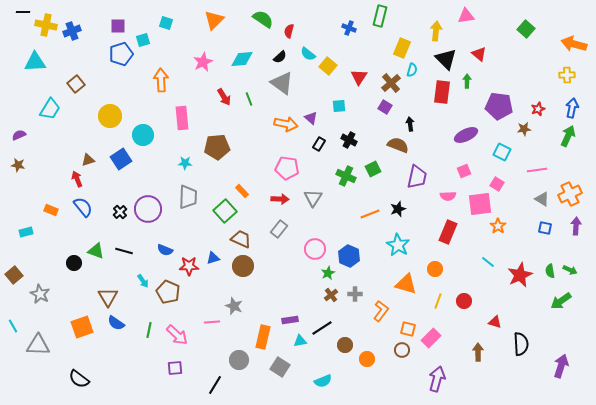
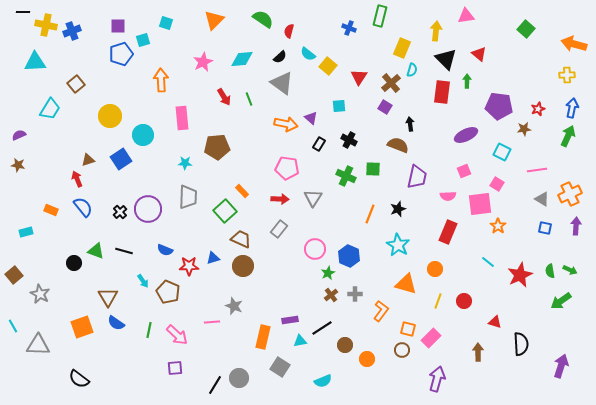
green square at (373, 169): rotated 28 degrees clockwise
orange line at (370, 214): rotated 48 degrees counterclockwise
gray circle at (239, 360): moved 18 px down
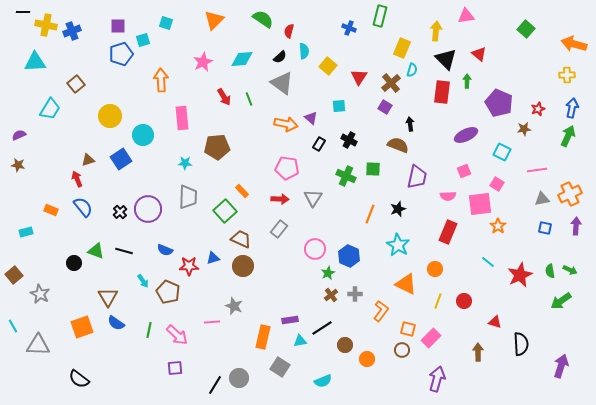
cyan semicircle at (308, 54): moved 4 px left, 3 px up; rotated 133 degrees counterclockwise
purple pentagon at (499, 106): moved 3 px up; rotated 16 degrees clockwise
gray triangle at (542, 199): rotated 42 degrees counterclockwise
orange triangle at (406, 284): rotated 10 degrees clockwise
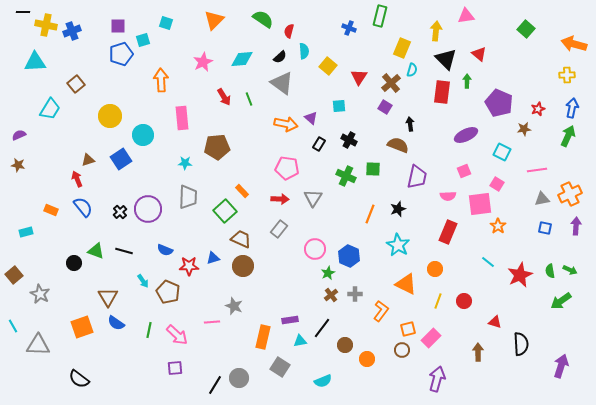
black line at (322, 328): rotated 20 degrees counterclockwise
orange square at (408, 329): rotated 28 degrees counterclockwise
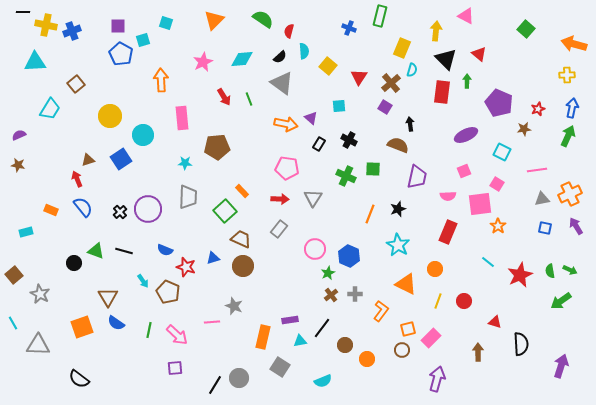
pink triangle at (466, 16): rotated 36 degrees clockwise
blue pentagon at (121, 54): rotated 25 degrees counterclockwise
purple arrow at (576, 226): rotated 36 degrees counterclockwise
red star at (189, 266): moved 3 px left, 1 px down; rotated 18 degrees clockwise
cyan line at (13, 326): moved 3 px up
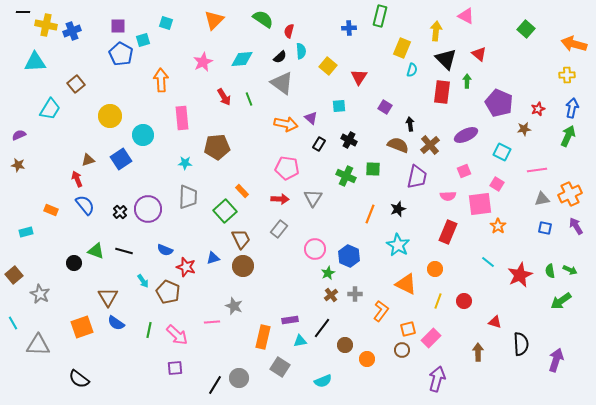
blue cross at (349, 28): rotated 24 degrees counterclockwise
cyan semicircle at (304, 51): moved 3 px left
brown cross at (391, 83): moved 39 px right, 62 px down
blue semicircle at (83, 207): moved 2 px right, 2 px up
brown trapezoid at (241, 239): rotated 40 degrees clockwise
purple arrow at (561, 366): moved 5 px left, 6 px up
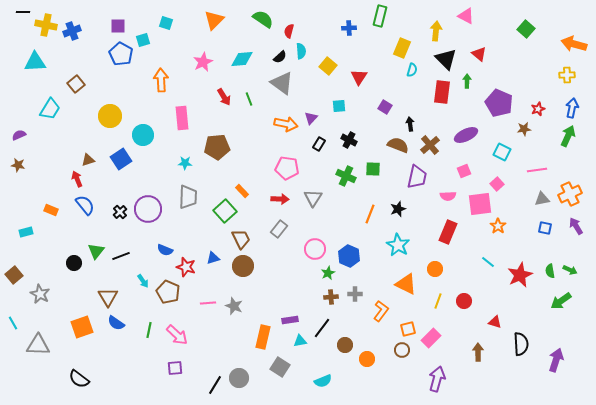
purple triangle at (311, 118): rotated 32 degrees clockwise
pink square at (497, 184): rotated 16 degrees clockwise
green triangle at (96, 251): rotated 48 degrees clockwise
black line at (124, 251): moved 3 px left, 5 px down; rotated 36 degrees counterclockwise
brown cross at (331, 295): moved 2 px down; rotated 32 degrees clockwise
pink line at (212, 322): moved 4 px left, 19 px up
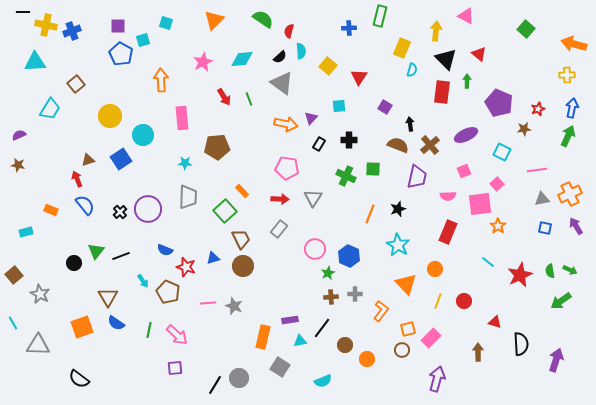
black cross at (349, 140): rotated 28 degrees counterclockwise
orange triangle at (406, 284): rotated 20 degrees clockwise
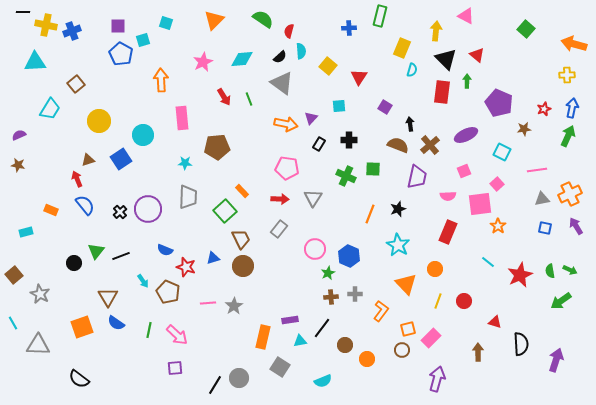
red triangle at (479, 54): moved 2 px left, 1 px down
red star at (538, 109): moved 6 px right
yellow circle at (110, 116): moved 11 px left, 5 px down
gray star at (234, 306): rotated 18 degrees clockwise
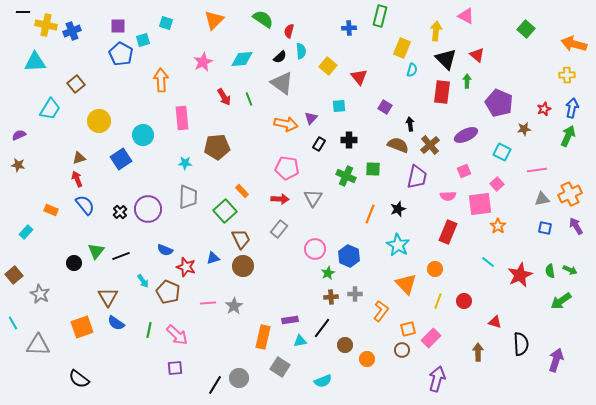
red triangle at (359, 77): rotated 12 degrees counterclockwise
brown triangle at (88, 160): moved 9 px left, 2 px up
cyan rectangle at (26, 232): rotated 32 degrees counterclockwise
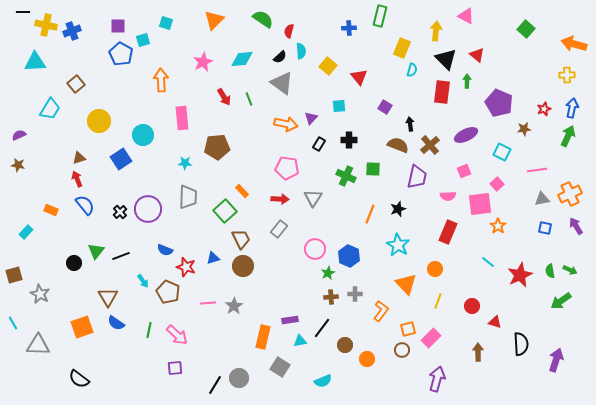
brown square at (14, 275): rotated 24 degrees clockwise
red circle at (464, 301): moved 8 px right, 5 px down
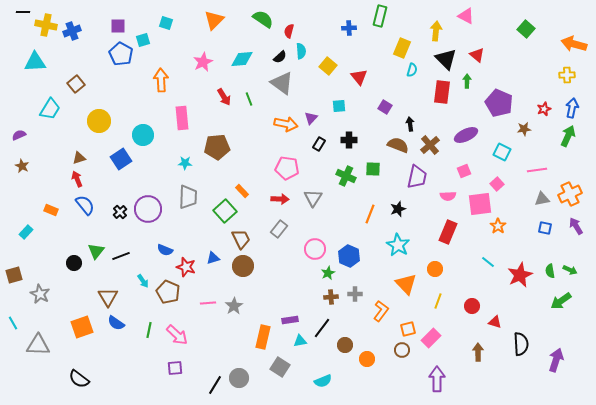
brown star at (18, 165): moved 4 px right, 1 px down; rotated 16 degrees clockwise
purple arrow at (437, 379): rotated 15 degrees counterclockwise
